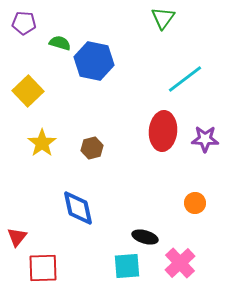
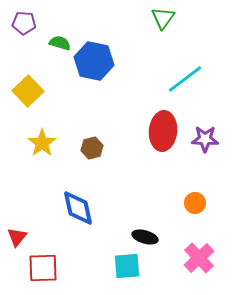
pink cross: moved 19 px right, 5 px up
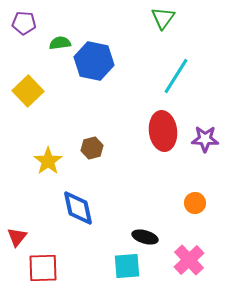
green semicircle: rotated 25 degrees counterclockwise
cyan line: moved 9 px left, 3 px up; rotated 21 degrees counterclockwise
red ellipse: rotated 12 degrees counterclockwise
yellow star: moved 6 px right, 18 px down
pink cross: moved 10 px left, 2 px down
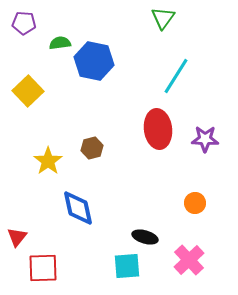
red ellipse: moved 5 px left, 2 px up
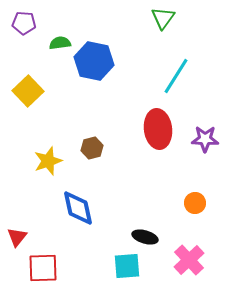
yellow star: rotated 16 degrees clockwise
